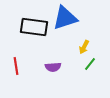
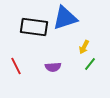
red line: rotated 18 degrees counterclockwise
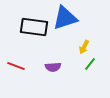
red line: rotated 42 degrees counterclockwise
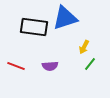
purple semicircle: moved 3 px left, 1 px up
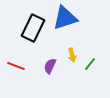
black rectangle: moved 1 px left, 1 px down; rotated 72 degrees counterclockwise
yellow arrow: moved 12 px left, 8 px down; rotated 40 degrees counterclockwise
purple semicircle: rotated 119 degrees clockwise
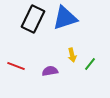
black rectangle: moved 9 px up
purple semicircle: moved 5 px down; rotated 56 degrees clockwise
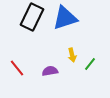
black rectangle: moved 1 px left, 2 px up
red line: moved 1 px right, 2 px down; rotated 30 degrees clockwise
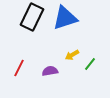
yellow arrow: rotated 72 degrees clockwise
red line: moved 2 px right; rotated 66 degrees clockwise
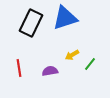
black rectangle: moved 1 px left, 6 px down
red line: rotated 36 degrees counterclockwise
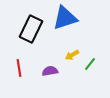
black rectangle: moved 6 px down
